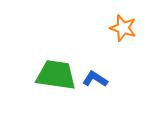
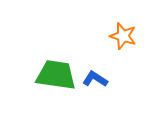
orange star: moved 8 px down
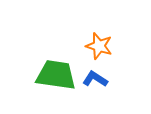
orange star: moved 24 px left, 10 px down
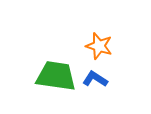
green trapezoid: moved 1 px down
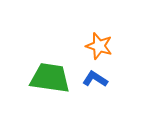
green trapezoid: moved 6 px left, 2 px down
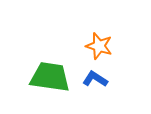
green trapezoid: moved 1 px up
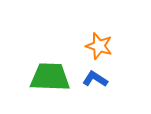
green trapezoid: rotated 6 degrees counterclockwise
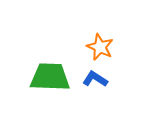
orange star: moved 1 px right, 1 px down; rotated 8 degrees clockwise
